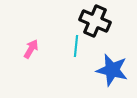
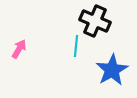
pink arrow: moved 12 px left
blue star: rotated 28 degrees clockwise
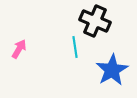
cyan line: moved 1 px left, 1 px down; rotated 15 degrees counterclockwise
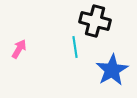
black cross: rotated 8 degrees counterclockwise
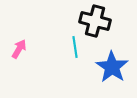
blue star: moved 3 px up; rotated 8 degrees counterclockwise
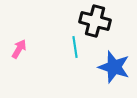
blue star: moved 2 px right; rotated 16 degrees counterclockwise
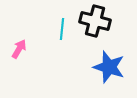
cyan line: moved 13 px left, 18 px up; rotated 15 degrees clockwise
blue star: moved 5 px left
